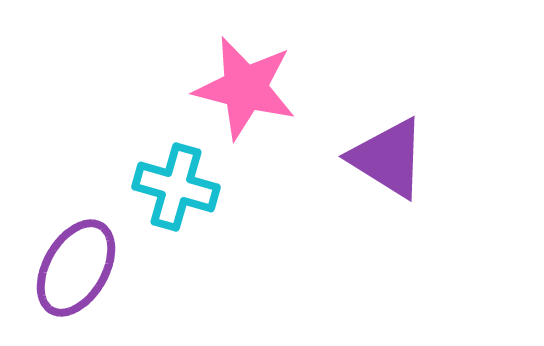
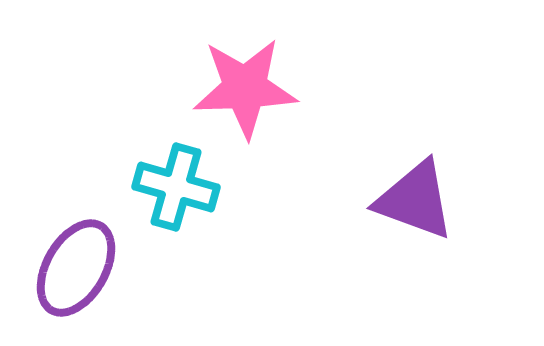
pink star: rotated 16 degrees counterclockwise
purple triangle: moved 27 px right, 42 px down; rotated 12 degrees counterclockwise
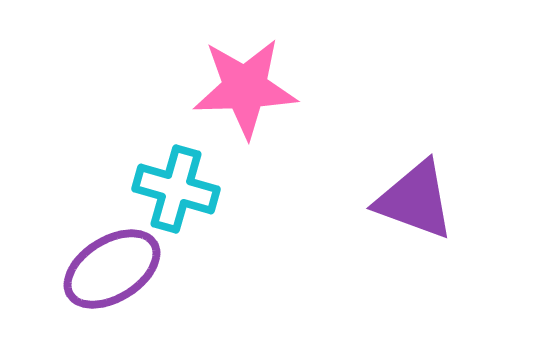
cyan cross: moved 2 px down
purple ellipse: moved 36 px right, 1 px down; rotated 28 degrees clockwise
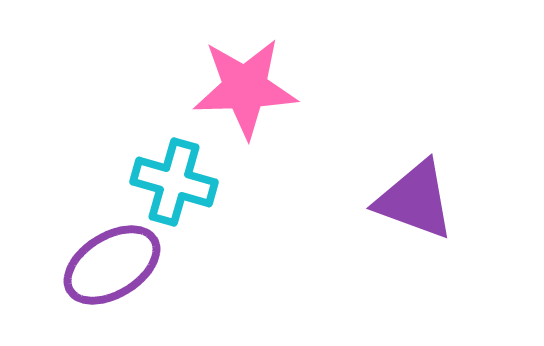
cyan cross: moved 2 px left, 7 px up
purple ellipse: moved 4 px up
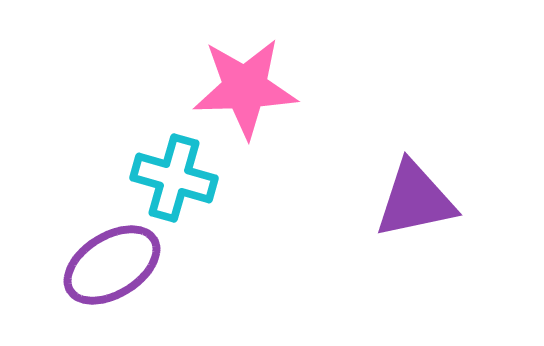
cyan cross: moved 4 px up
purple triangle: rotated 32 degrees counterclockwise
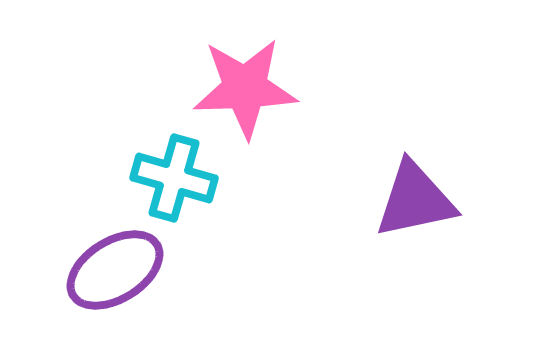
purple ellipse: moved 3 px right, 5 px down
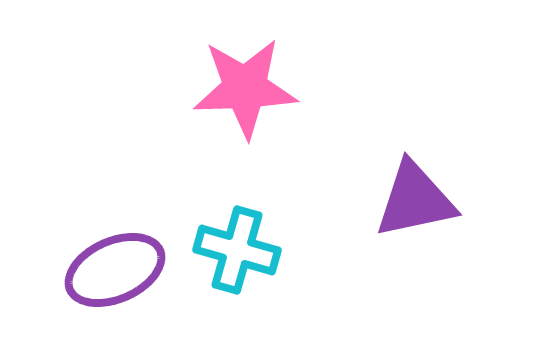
cyan cross: moved 63 px right, 72 px down
purple ellipse: rotated 8 degrees clockwise
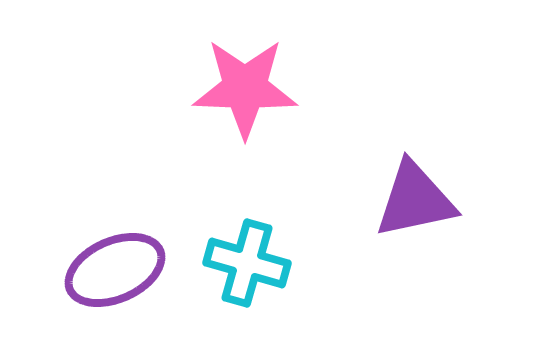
pink star: rotated 4 degrees clockwise
cyan cross: moved 10 px right, 13 px down
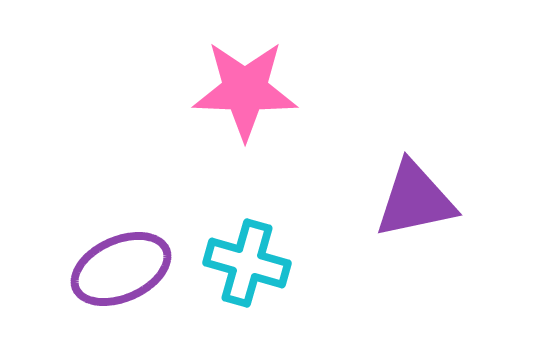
pink star: moved 2 px down
purple ellipse: moved 6 px right, 1 px up
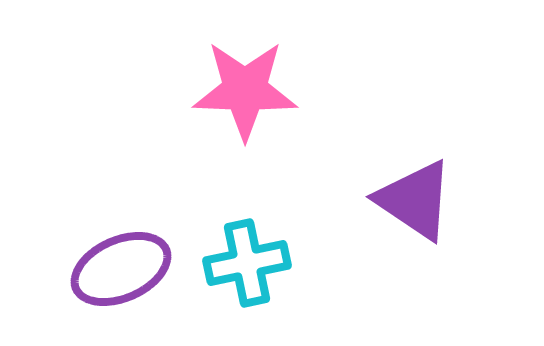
purple triangle: rotated 46 degrees clockwise
cyan cross: rotated 28 degrees counterclockwise
